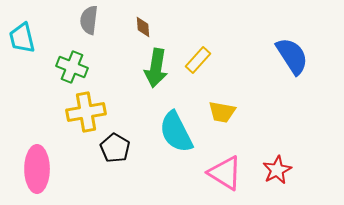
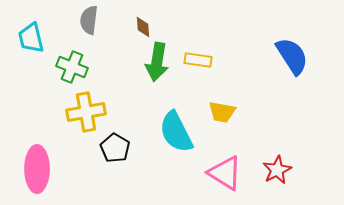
cyan trapezoid: moved 9 px right
yellow rectangle: rotated 56 degrees clockwise
green arrow: moved 1 px right, 6 px up
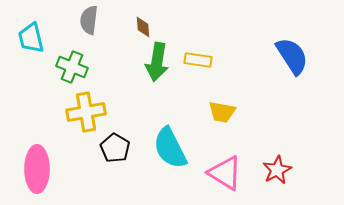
cyan semicircle: moved 6 px left, 16 px down
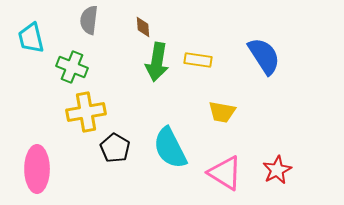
blue semicircle: moved 28 px left
